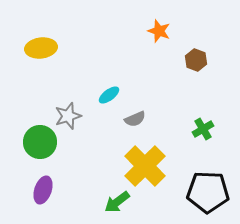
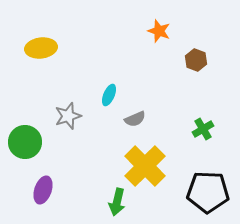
cyan ellipse: rotated 30 degrees counterclockwise
green circle: moved 15 px left
green arrow: rotated 40 degrees counterclockwise
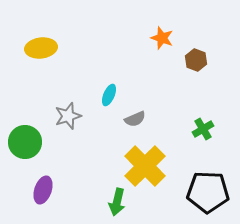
orange star: moved 3 px right, 7 px down
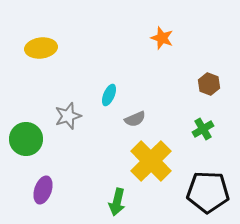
brown hexagon: moved 13 px right, 24 px down
green circle: moved 1 px right, 3 px up
yellow cross: moved 6 px right, 5 px up
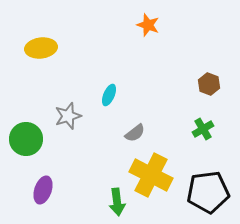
orange star: moved 14 px left, 13 px up
gray semicircle: moved 14 px down; rotated 15 degrees counterclockwise
yellow cross: moved 14 px down; rotated 18 degrees counterclockwise
black pentagon: rotated 9 degrees counterclockwise
green arrow: rotated 20 degrees counterclockwise
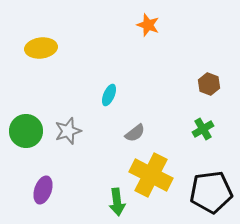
gray star: moved 15 px down
green circle: moved 8 px up
black pentagon: moved 3 px right
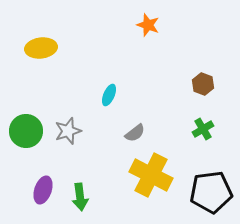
brown hexagon: moved 6 px left
green arrow: moved 37 px left, 5 px up
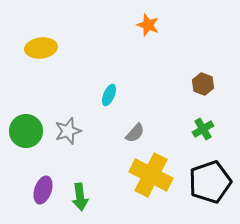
gray semicircle: rotated 10 degrees counterclockwise
black pentagon: moved 1 px left, 10 px up; rotated 12 degrees counterclockwise
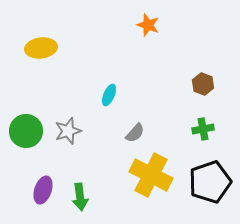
green cross: rotated 20 degrees clockwise
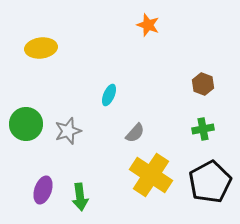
green circle: moved 7 px up
yellow cross: rotated 6 degrees clockwise
black pentagon: rotated 9 degrees counterclockwise
